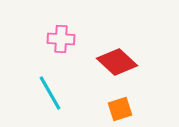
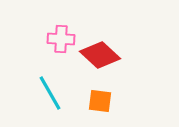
red diamond: moved 17 px left, 7 px up
orange square: moved 20 px left, 8 px up; rotated 25 degrees clockwise
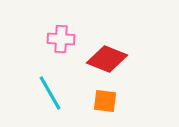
red diamond: moved 7 px right, 4 px down; rotated 21 degrees counterclockwise
orange square: moved 5 px right
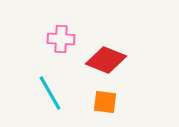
red diamond: moved 1 px left, 1 px down
orange square: moved 1 px down
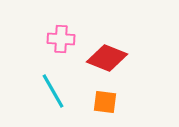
red diamond: moved 1 px right, 2 px up
cyan line: moved 3 px right, 2 px up
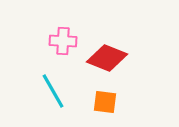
pink cross: moved 2 px right, 2 px down
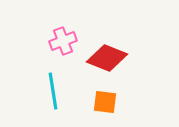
pink cross: rotated 24 degrees counterclockwise
cyan line: rotated 21 degrees clockwise
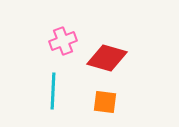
red diamond: rotated 6 degrees counterclockwise
cyan line: rotated 12 degrees clockwise
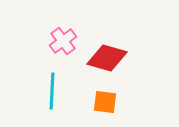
pink cross: rotated 16 degrees counterclockwise
cyan line: moved 1 px left
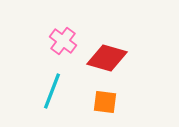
pink cross: rotated 16 degrees counterclockwise
cyan line: rotated 18 degrees clockwise
